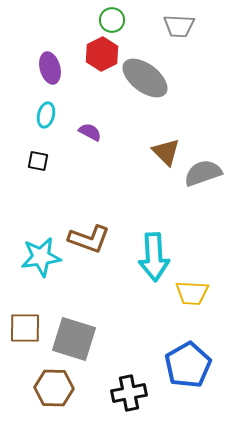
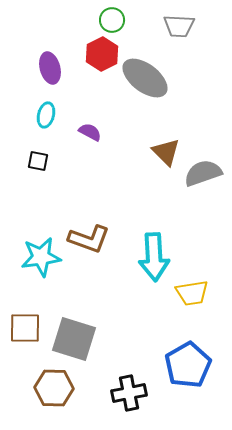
yellow trapezoid: rotated 12 degrees counterclockwise
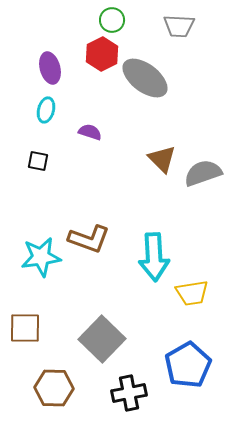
cyan ellipse: moved 5 px up
purple semicircle: rotated 10 degrees counterclockwise
brown triangle: moved 4 px left, 7 px down
gray square: moved 28 px right; rotated 27 degrees clockwise
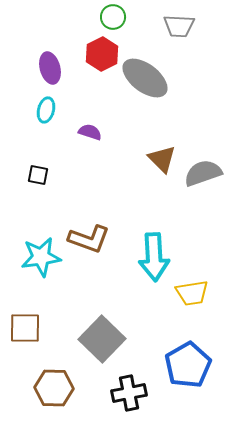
green circle: moved 1 px right, 3 px up
black square: moved 14 px down
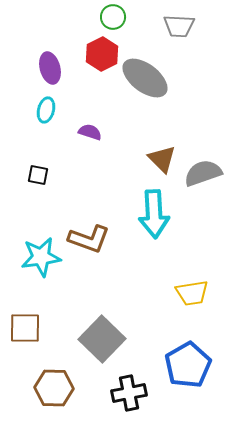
cyan arrow: moved 43 px up
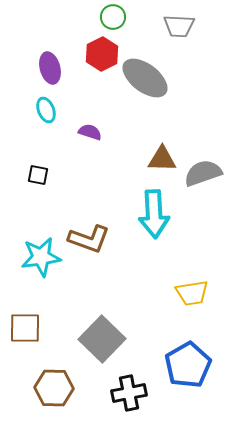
cyan ellipse: rotated 35 degrees counterclockwise
brown triangle: rotated 44 degrees counterclockwise
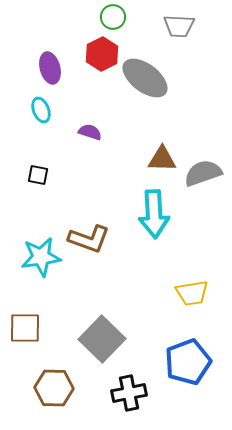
cyan ellipse: moved 5 px left
blue pentagon: moved 3 px up; rotated 9 degrees clockwise
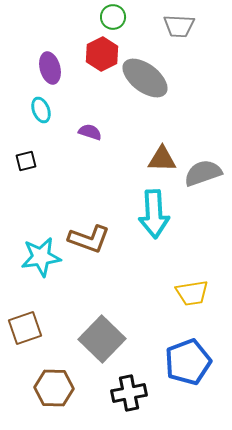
black square: moved 12 px left, 14 px up; rotated 25 degrees counterclockwise
brown square: rotated 20 degrees counterclockwise
